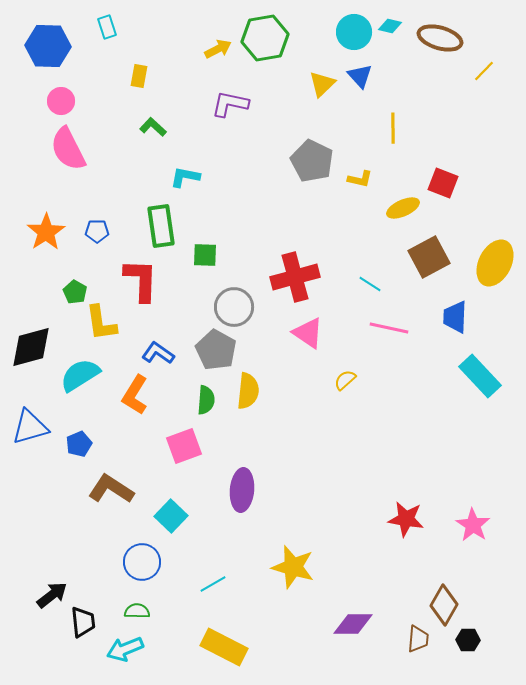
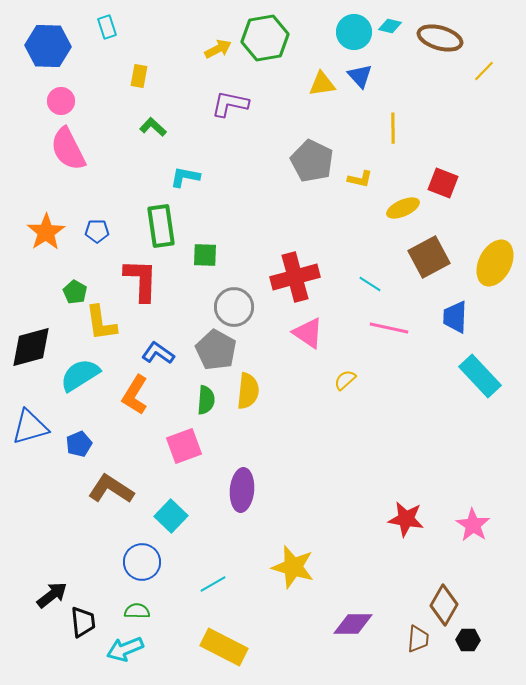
yellow triangle at (322, 84): rotated 36 degrees clockwise
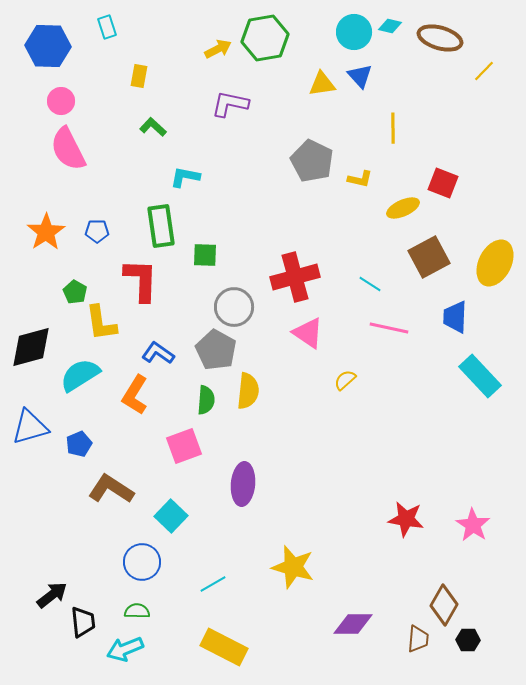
purple ellipse at (242, 490): moved 1 px right, 6 px up
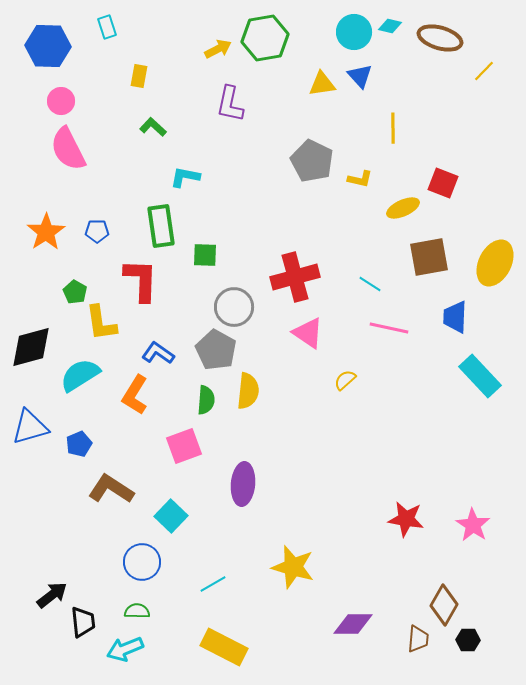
purple L-shape at (230, 104): rotated 90 degrees counterclockwise
brown square at (429, 257): rotated 18 degrees clockwise
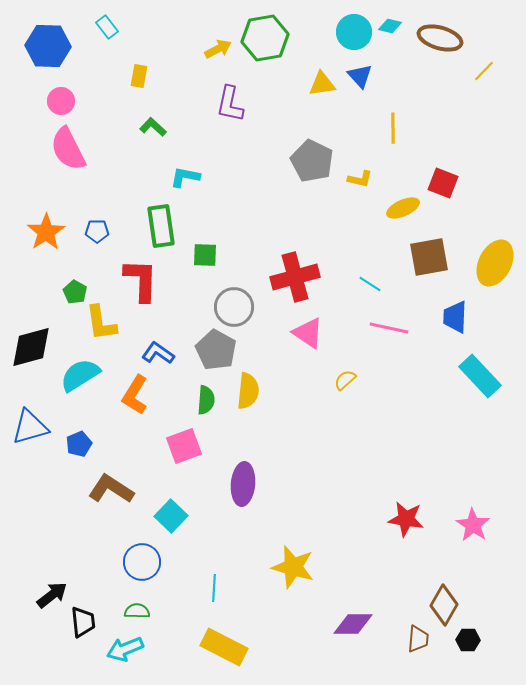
cyan rectangle at (107, 27): rotated 20 degrees counterclockwise
cyan line at (213, 584): moved 1 px right, 4 px down; rotated 56 degrees counterclockwise
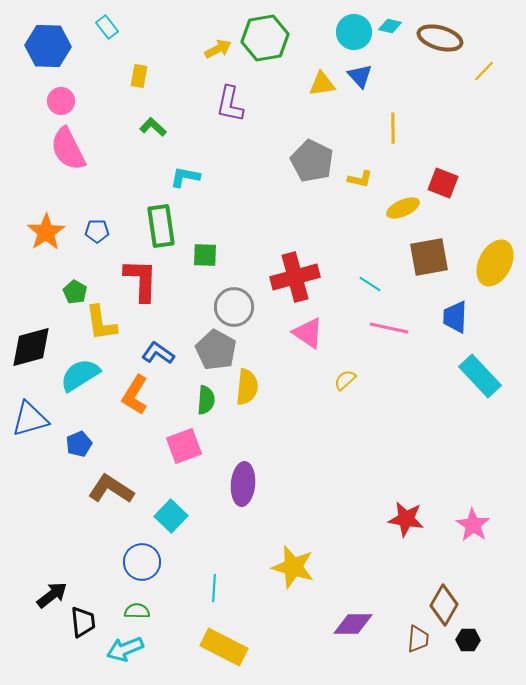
yellow semicircle at (248, 391): moved 1 px left, 4 px up
blue triangle at (30, 427): moved 8 px up
